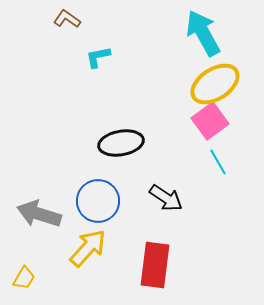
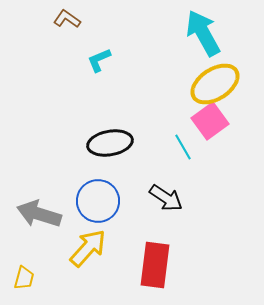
cyan L-shape: moved 1 px right, 3 px down; rotated 12 degrees counterclockwise
black ellipse: moved 11 px left
cyan line: moved 35 px left, 15 px up
yellow trapezoid: rotated 15 degrees counterclockwise
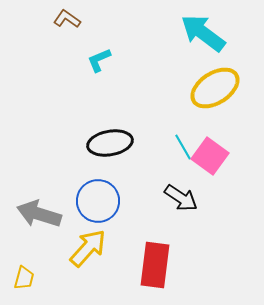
cyan arrow: rotated 24 degrees counterclockwise
yellow ellipse: moved 4 px down
pink square: moved 35 px down; rotated 18 degrees counterclockwise
black arrow: moved 15 px right
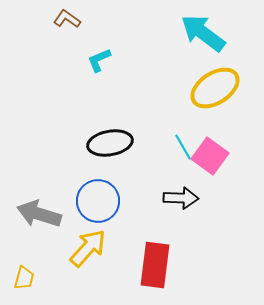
black arrow: rotated 32 degrees counterclockwise
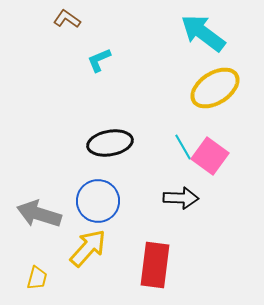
yellow trapezoid: moved 13 px right
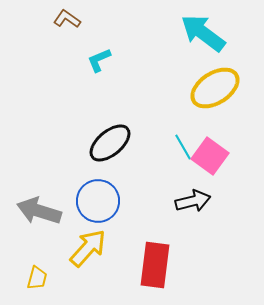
black ellipse: rotated 30 degrees counterclockwise
black arrow: moved 12 px right, 3 px down; rotated 16 degrees counterclockwise
gray arrow: moved 3 px up
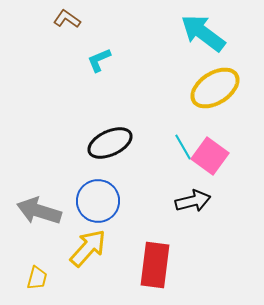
black ellipse: rotated 15 degrees clockwise
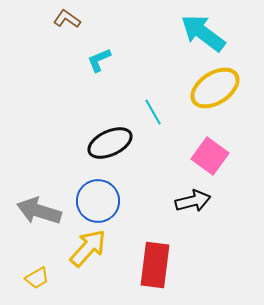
cyan line: moved 30 px left, 35 px up
yellow trapezoid: rotated 45 degrees clockwise
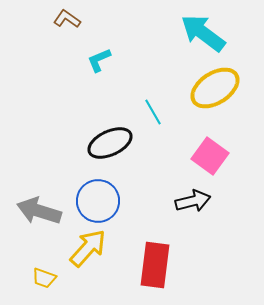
yellow trapezoid: moved 7 px right; rotated 50 degrees clockwise
